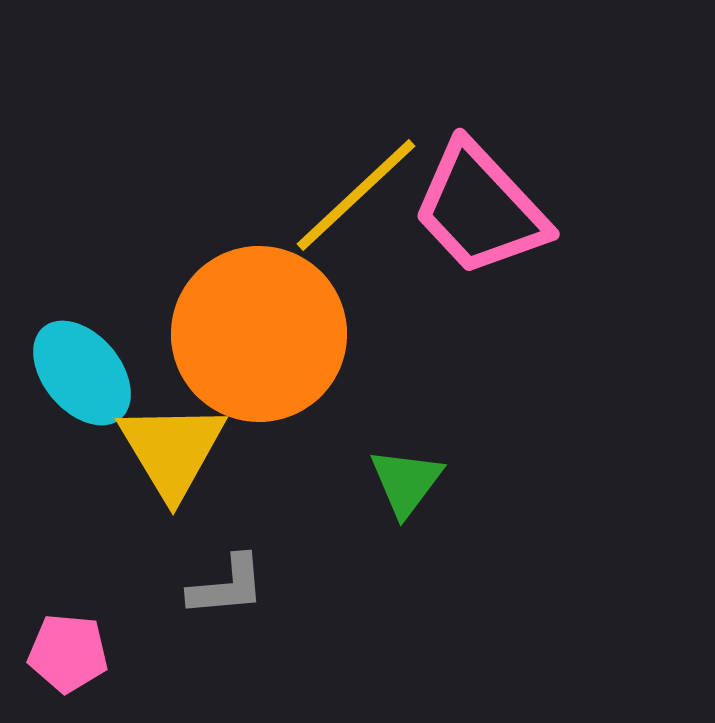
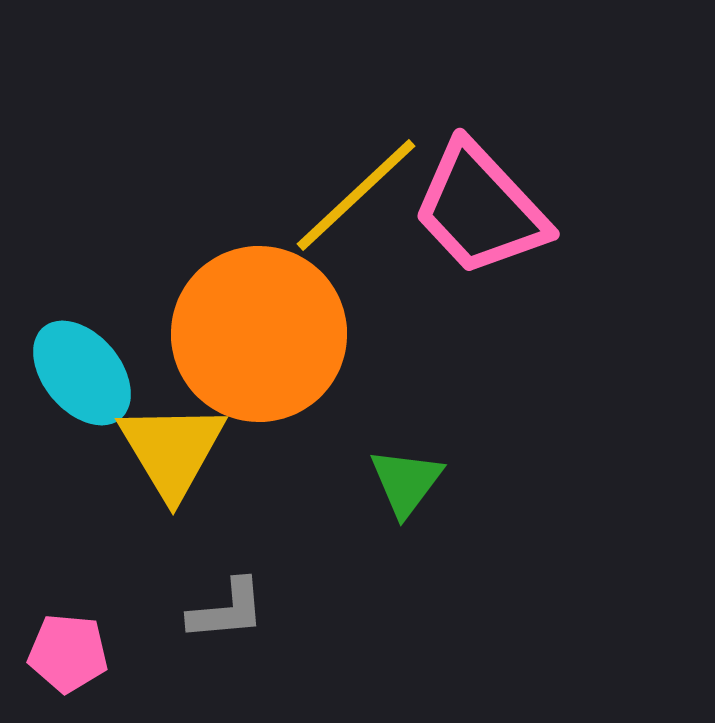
gray L-shape: moved 24 px down
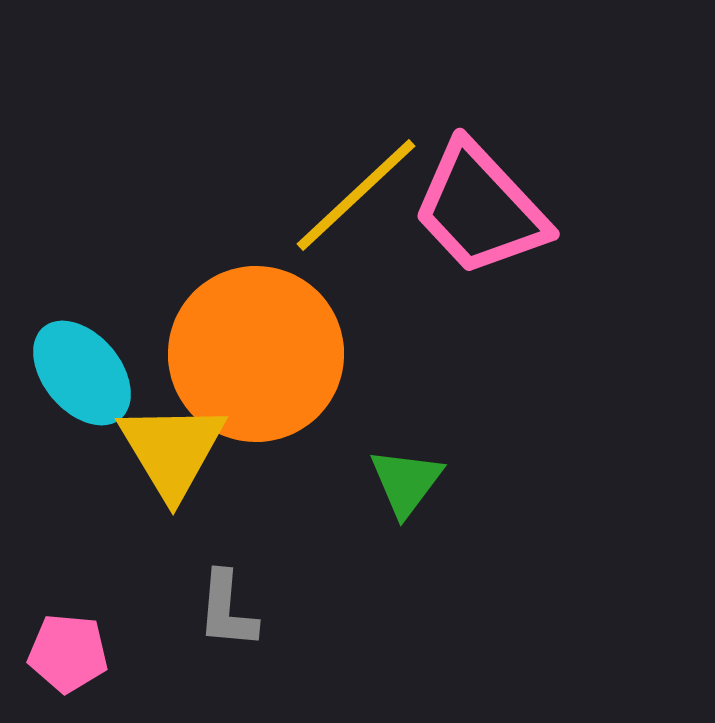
orange circle: moved 3 px left, 20 px down
gray L-shape: rotated 100 degrees clockwise
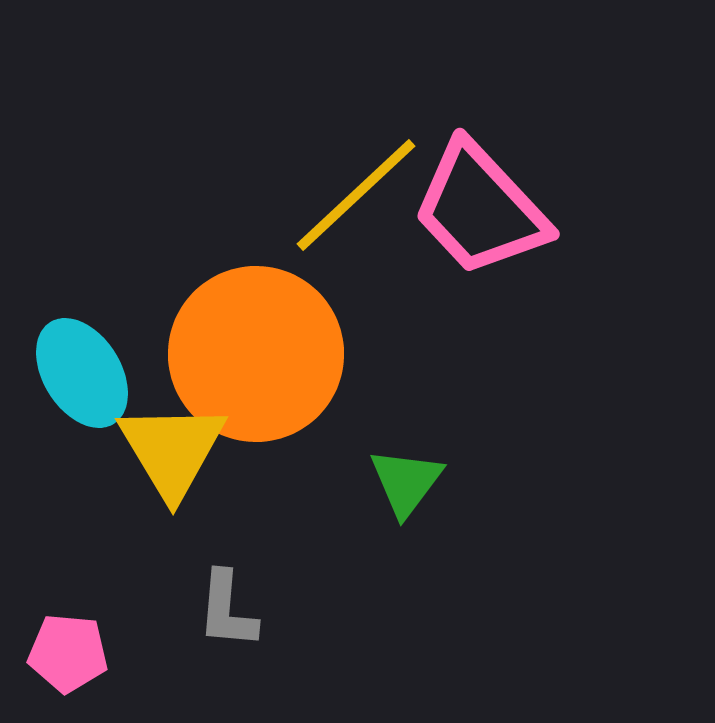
cyan ellipse: rotated 8 degrees clockwise
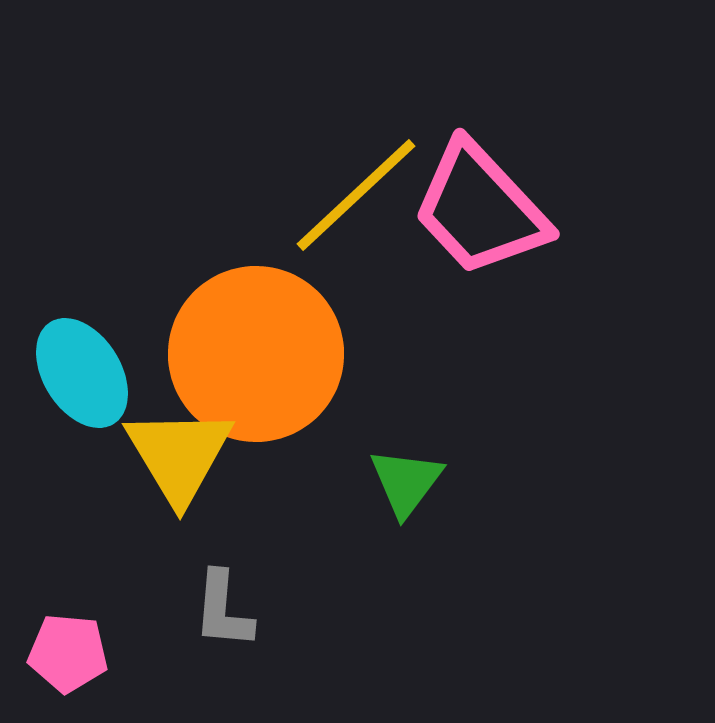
yellow triangle: moved 7 px right, 5 px down
gray L-shape: moved 4 px left
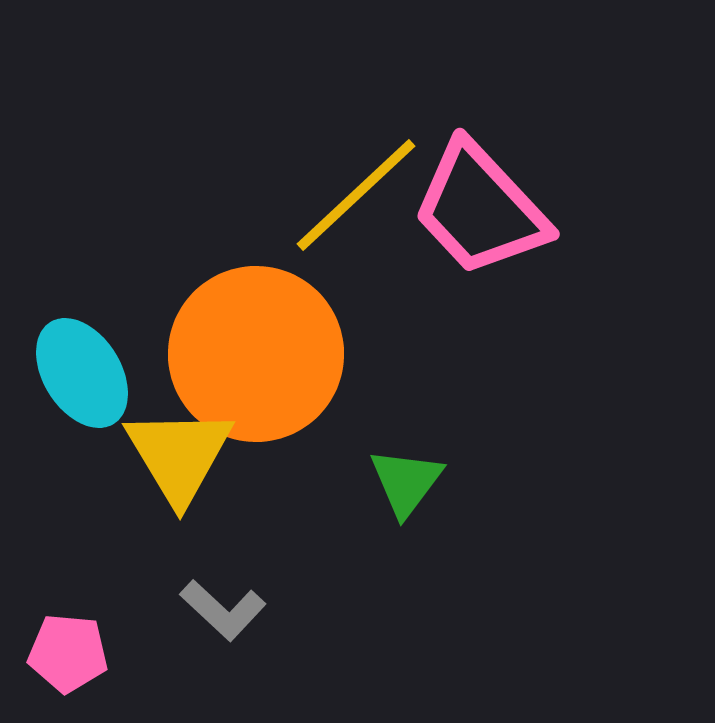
gray L-shape: rotated 52 degrees counterclockwise
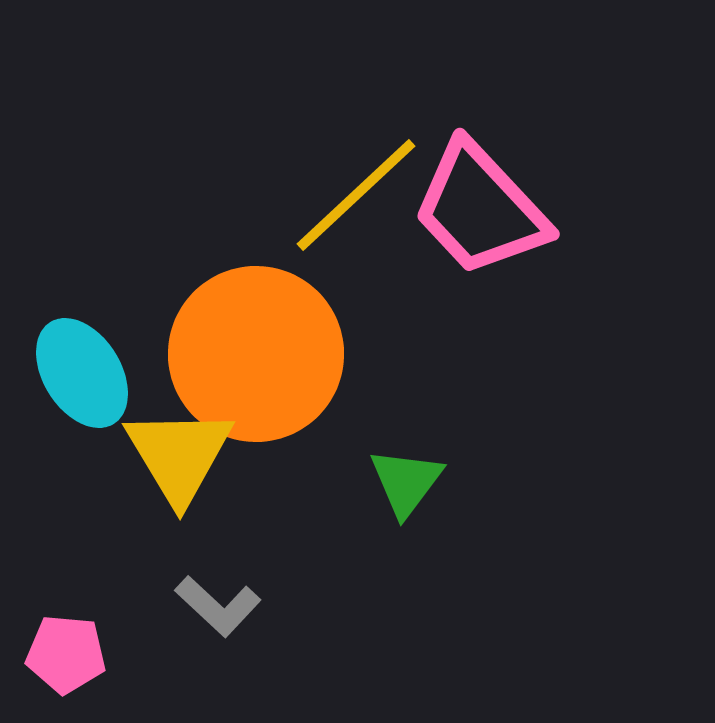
gray L-shape: moved 5 px left, 4 px up
pink pentagon: moved 2 px left, 1 px down
